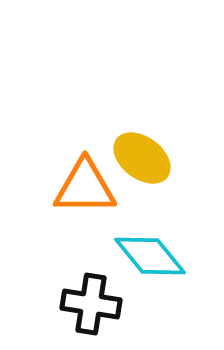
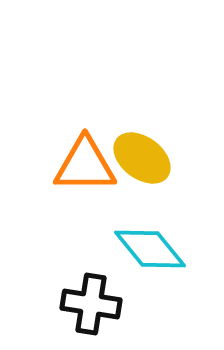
orange triangle: moved 22 px up
cyan diamond: moved 7 px up
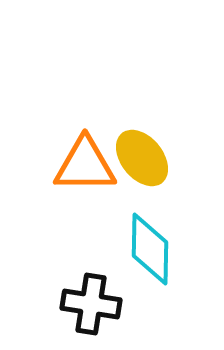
yellow ellipse: rotated 14 degrees clockwise
cyan diamond: rotated 40 degrees clockwise
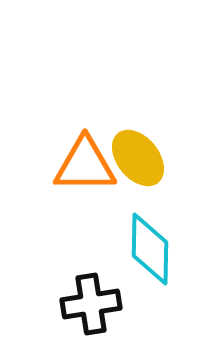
yellow ellipse: moved 4 px left
black cross: rotated 18 degrees counterclockwise
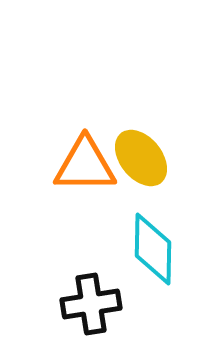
yellow ellipse: moved 3 px right
cyan diamond: moved 3 px right
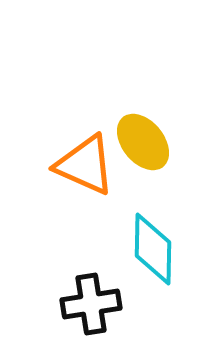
yellow ellipse: moved 2 px right, 16 px up
orange triangle: rotated 24 degrees clockwise
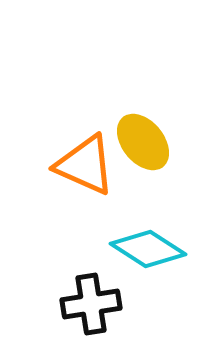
cyan diamond: moved 5 px left; rotated 58 degrees counterclockwise
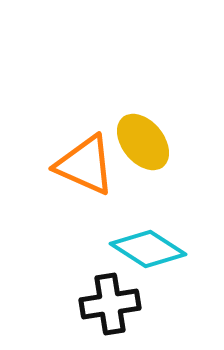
black cross: moved 19 px right
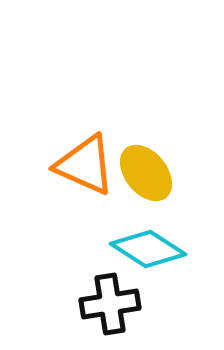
yellow ellipse: moved 3 px right, 31 px down
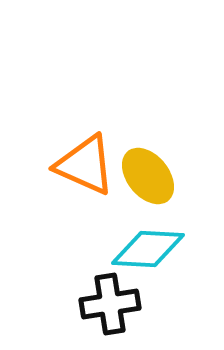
yellow ellipse: moved 2 px right, 3 px down
cyan diamond: rotated 30 degrees counterclockwise
